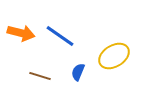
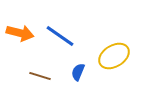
orange arrow: moved 1 px left
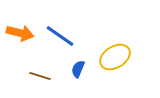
yellow ellipse: moved 1 px right, 1 px down
blue semicircle: moved 3 px up
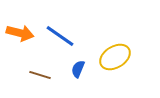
brown line: moved 1 px up
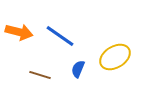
orange arrow: moved 1 px left, 1 px up
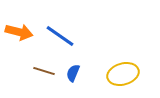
yellow ellipse: moved 8 px right, 17 px down; rotated 16 degrees clockwise
blue semicircle: moved 5 px left, 4 px down
brown line: moved 4 px right, 4 px up
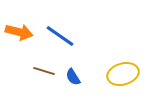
blue semicircle: moved 4 px down; rotated 54 degrees counterclockwise
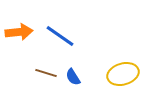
orange arrow: rotated 20 degrees counterclockwise
brown line: moved 2 px right, 2 px down
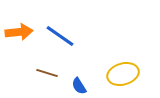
brown line: moved 1 px right
blue semicircle: moved 6 px right, 9 px down
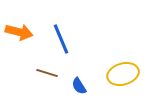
orange arrow: rotated 20 degrees clockwise
blue line: moved 1 px right, 3 px down; rotated 32 degrees clockwise
